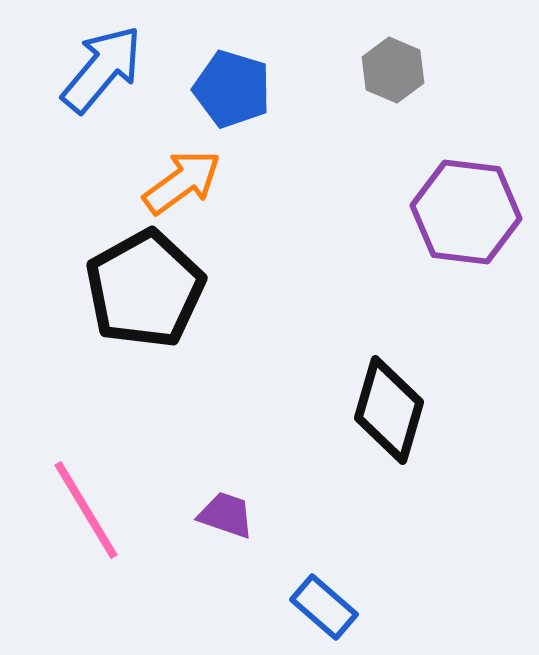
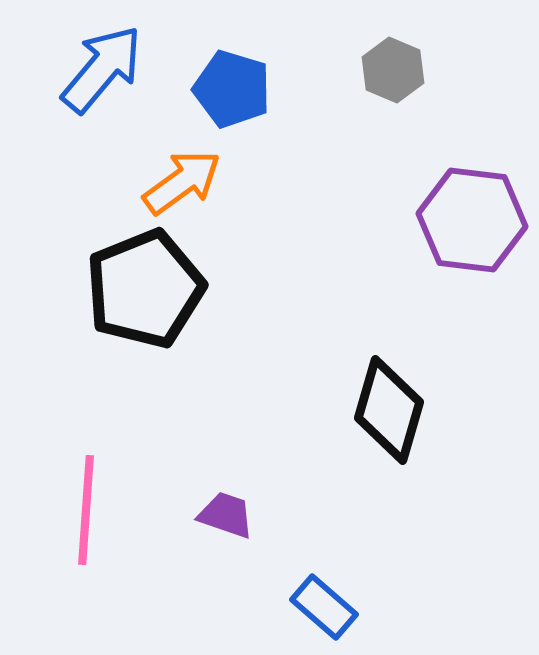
purple hexagon: moved 6 px right, 8 px down
black pentagon: rotated 7 degrees clockwise
pink line: rotated 35 degrees clockwise
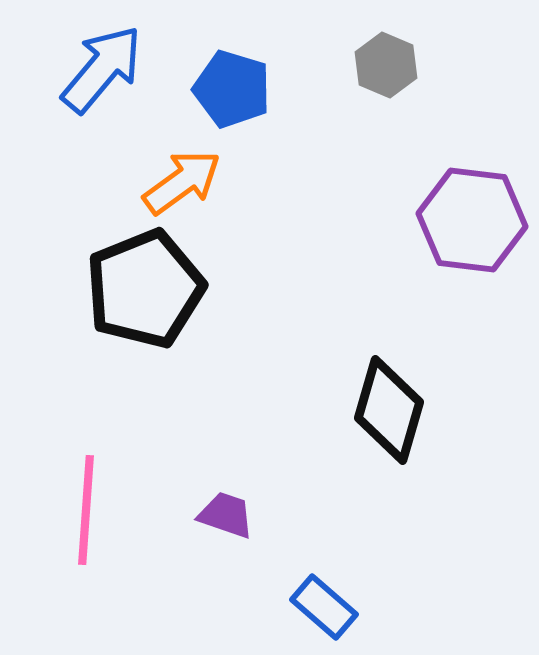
gray hexagon: moved 7 px left, 5 px up
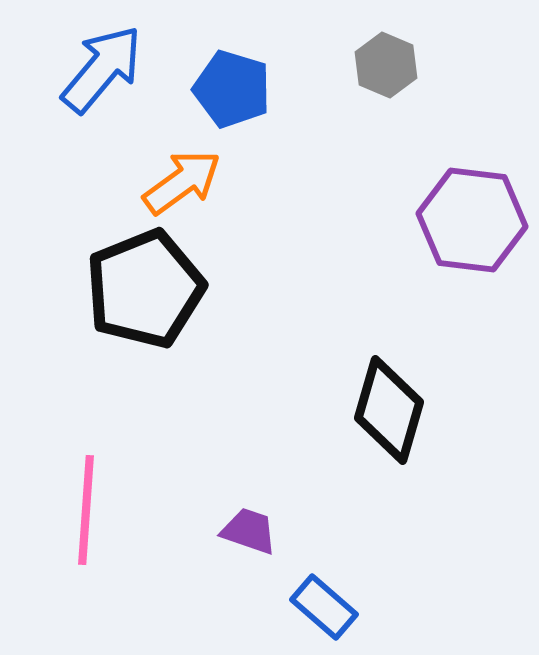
purple trapezoid: moved 23 px right, 16 px down
